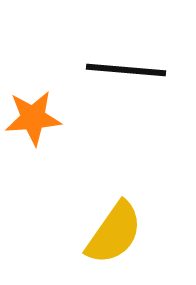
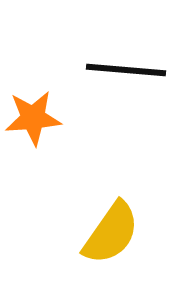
yellow semicircle: moved 3 px left
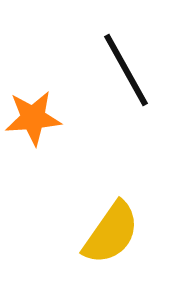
black line: rotated 56 degrees clockwise
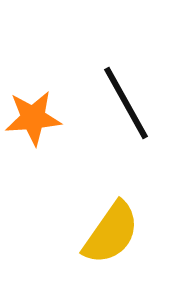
black line: moved 33 px down
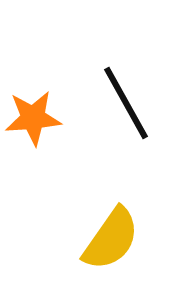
yellow semicircle: moved 6 px down
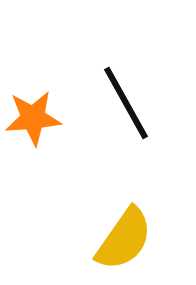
yellow semicircle: moved 13 px right
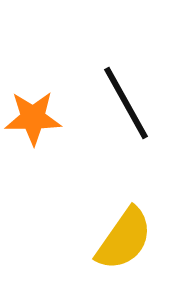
orange star: rotated 4 degrees clockwise
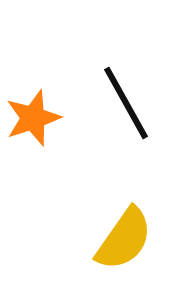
orange star: rotated 18 degrees counterclockwise
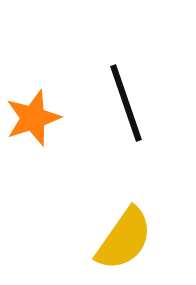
black line: rotated 10 degrees clockwise
